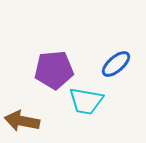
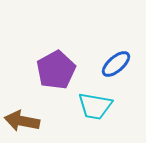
purple pentagon: moved 2 px right; rotated 24 degrees counterclockwise
cyan trapezoid: moved 9 px right, 5 px down
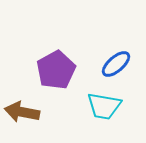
cyan trapezoid: moved 9 px right
brown arrow: moved 9 px up
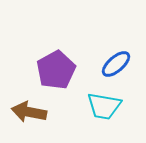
brown arrow: moved 7 px right
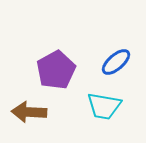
blue ellipse: moved 2 px up
brown arrow: rotated 8 degrees counterclockwise
